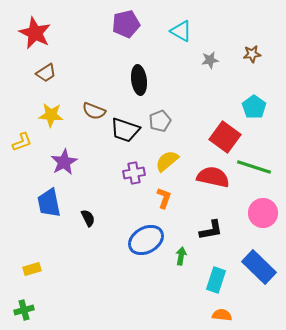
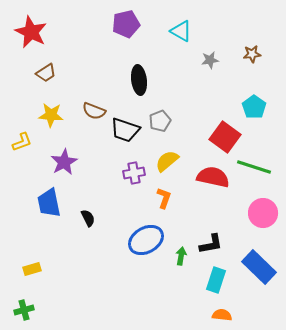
red star: moved 4 px left, 1 px up
black L-shape: moved 14 px down
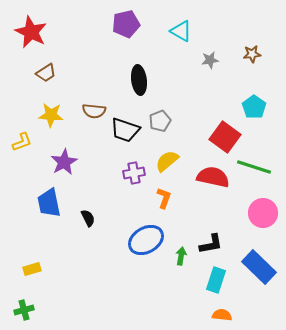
brown semicircle: rotated 15 degrees counterclockwise
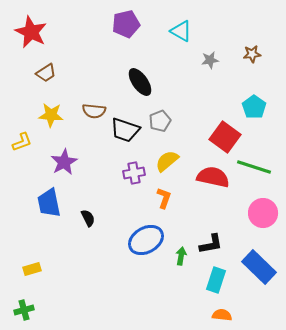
black ellipse: moved 1 px right, 2 px down; rotated 28 degrees counterclockwise
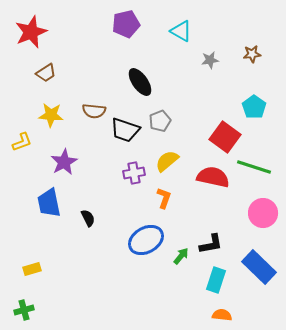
red star: rotated 24 degrees clockwise
green arrow: rotated 30 degrees clockwise
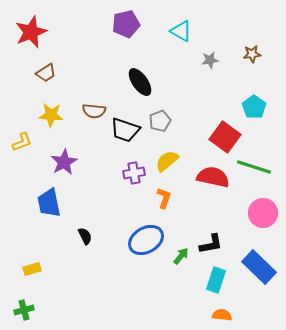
black semicircle: moved 3 px left, 18 px down
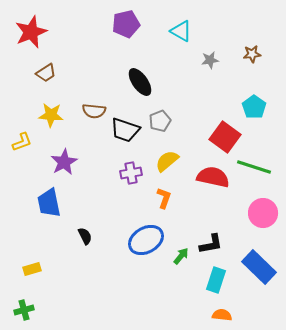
purple cross: moved 3 px left
